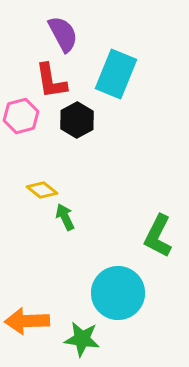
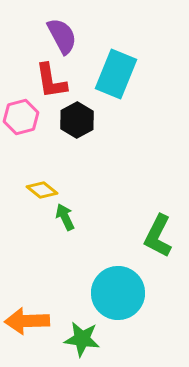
purple semicircle: moved 1 px left, 2 px down
pink hexagon: moved 1 px down
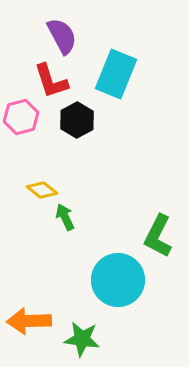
red L-shape: rotated 9 degrees counterclockwise
cyan circle: moved 13 px up
orange arrow: moved 2 px right
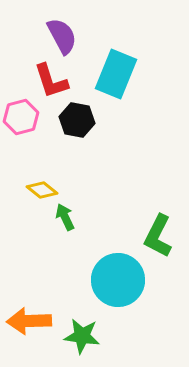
black hexagon: rotated 20 degrees counterclockwise
green star: moved 3 px up
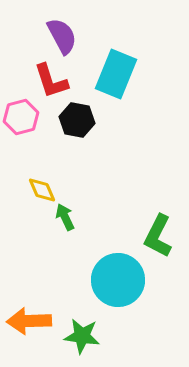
yellow diamond: rotated 28 degrees clockwise
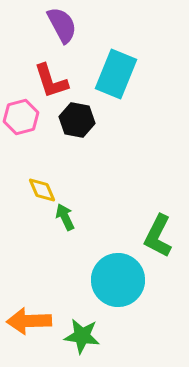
purple semicircle: moved 11 px up
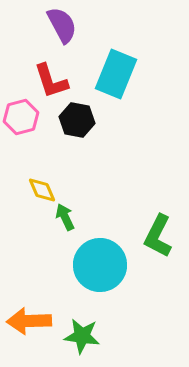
cyan circle: moved 18 px left, 15 px up
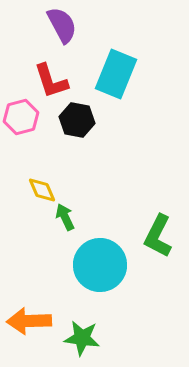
green star: moved 2 px down
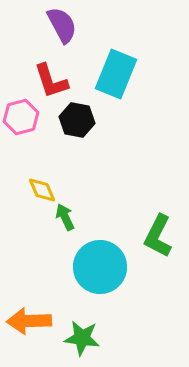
cyan circle: moved 2 px down
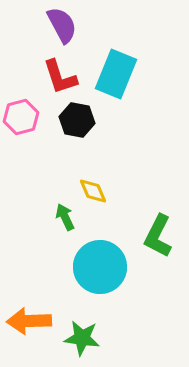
red L-shape: moved 9 px right, 4 px up
yellow diamond: moved 51 px right, 1 px down
